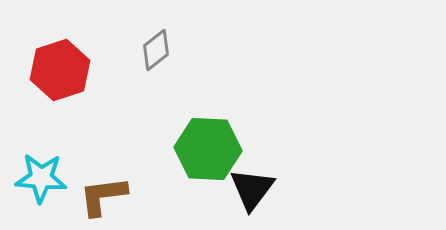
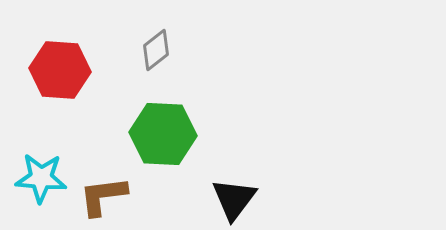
red hexagon: rotated 22 degrees clockwise
green hexagon: moved 45 px left, 15 px up
black triangle: moved 18 px left, 10 px down
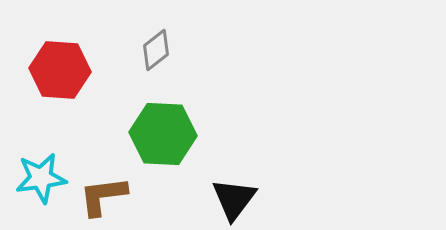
cyan star: rotated 12 degrees counterclockwise
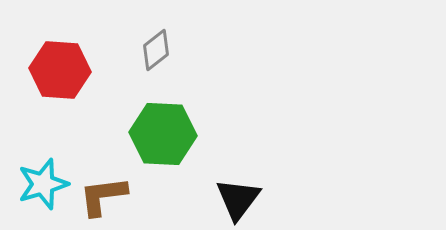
cyan star: moved 2 px right, 6 px down; rotated 9 degrees counterclockwise
black triangle: moved 4 px right
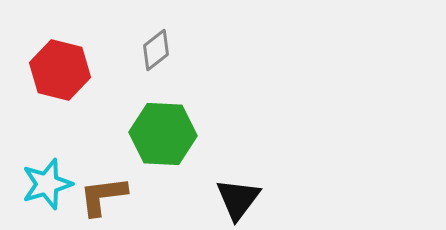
red hexagon: rotated 10 degrees clockwise
cyan star: moved 4 px right
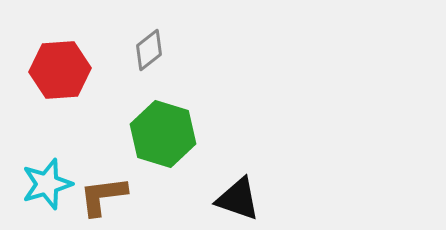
gray diamond: moved 7 px left
red hexagon: rotated 18 degrees counterclockwise
green hexagon: rotated 14 degrees clockwise
black triangle: rotated 48 degrees counterclockwise
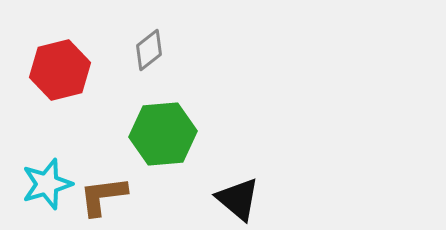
red hexagon: rotated 10 degrees counterclockwise
green hexagon: rotated 22 degrees counterclockwise
black triangle: rotated 21 degrees clockwise
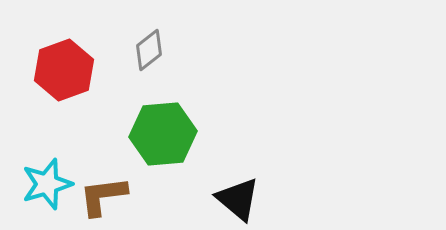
red hexagon: moved 4 px right; rotated 6 degrees counterclockwise
